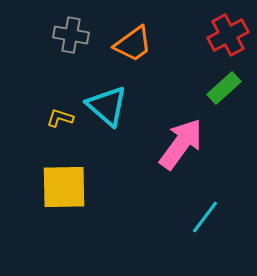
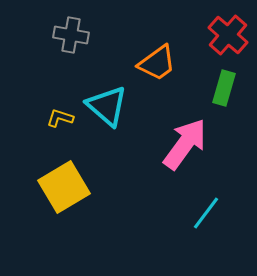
red cross: rotated 21 degrees counterclockwise
orange trapezoid: moved 24 px right, 19 px down
green rectangle: rotated 32 degrees counterclockwise
pink arrow: moved 4 px right
yellow square: rotated 30 degrees counterclockwise
cyan line: moved 1 px right, 4 px up
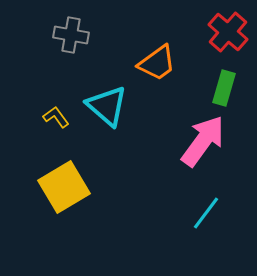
red cross: moved 3 px up
yellow L-shape: moved 4 px left, 1 px up; rotated 36 degrees clockwise
pink arrow: moved 18 px right, 3 px up
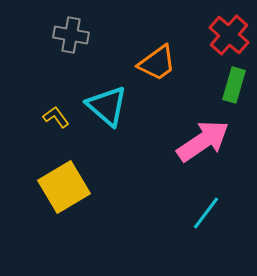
red cross: moved 1 px right, 3 px down
green rectangle: moved 10 px right, 3 px up
pink arrow: rotated 20 degrees clockwise
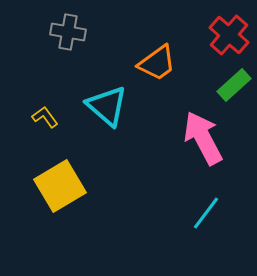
gray cross: moved 3 px left, 3 px up
green rectangle: rotated 32 degrees clockwise
yellow L-shape: moved 11 px left
pink arrow: moved 3 px up; rotated 84 degrees counterclockwise
yellow square: moved 4 px left, 1 px up
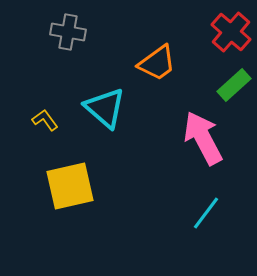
red cross: moved 2 px right, 3 px up
cyan triangle: moved 2 px left, 2 px down
yellow L-shape: moved 3 px down
yellow square: moved 10 px right; rotated 18 degrees clockwise
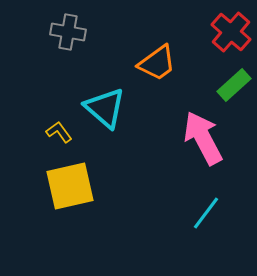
yellow L-shape: moved 14 px right, 12 px down
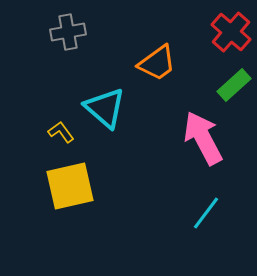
gray cross: rotated 20 degrees counterclockwise
yellow L-shape: moved 2 px right
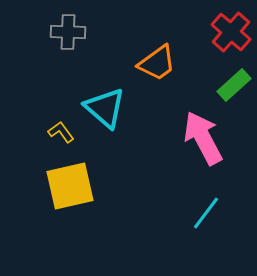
gray cross: rotated 12 degrees clockwise
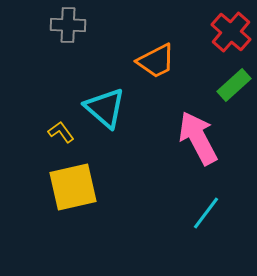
gray cross: moved 7 px up
orange trapezoid: moved 1 px left, 2 px up; rotated 9 degrees clockwise
pink arrow: moved 5 px left
yellow square: moved 3 px right, 1 px down
